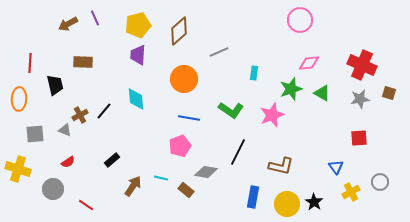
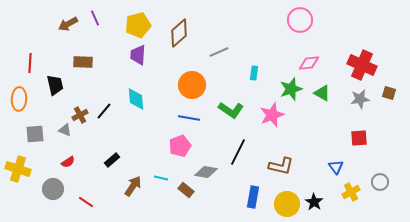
brown diamond at (179, 31): moved 2 px down
orange circle at (184, 79): moved 8 px right, 6 px down
red line at (86, 205): moved 3 px up
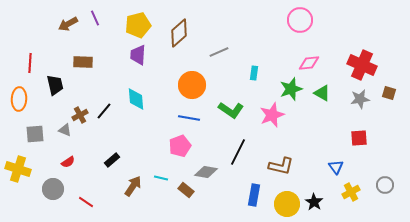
gray circle at (380, 182): moved 5 px right, 3 px down
blue rectangle at (253, 197): moved 1 px right, 2 px up
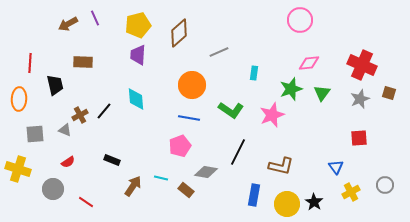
green triangle at (322, 93): rotated 36 degrees clockwise
gray star at (360, 99): rotated 12 degrees counterclockwise
black rectangle at (112, 160): rotated 63 degrees clockwise
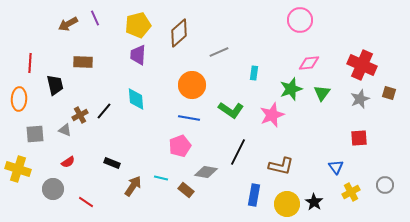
black rectangle at (112, 160): moved 3 px down
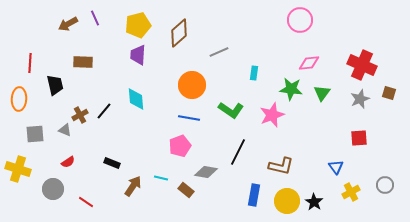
green star at (291, 89): rotated 25 degrees clockwise
yellow circle at (287, 204): moved 3 px up
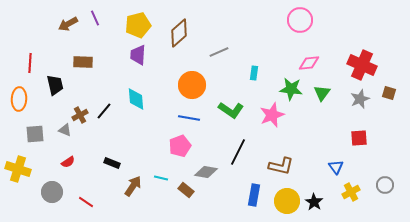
gray circle at (53, 189): moved 1 px left, 3 px down
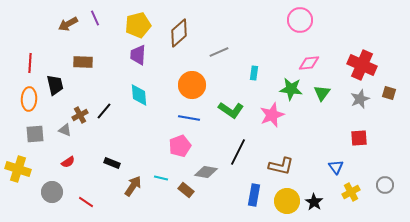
orange ellipse at (19, 99): moved 10 px right
cyan diamond at (136, 99): moved 3 px right, 4 px up
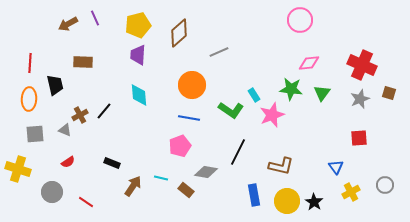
cyan rectangle at (254, 73): moved 22 px down; rotated 40 degrees counterclockwise
blue rectangle at (254, 195): rotated 20 degrees counterclockwise
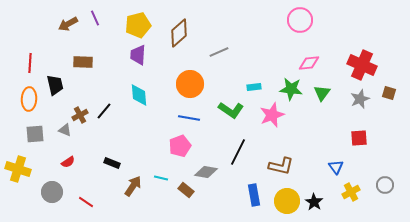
orange circle at (192, 85): moved 2 px left, 1 px up
cyan rectangle at (254, 95): moved 8 px up; rotated 64 degrees counterclockwise
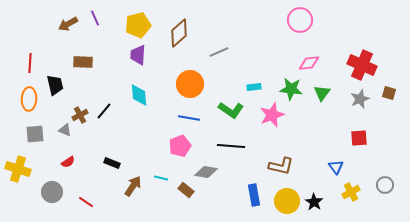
black line at (238, 152): moved 7 px left, 6 px up; rotated 68 degrees clockwise
